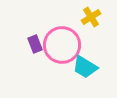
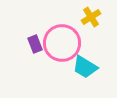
pink circle: moved 2 px up
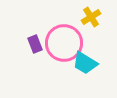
pink circle: moved 2 px right
cyan trapezoid: moved 4 px up
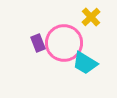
yellow cross: rotated 12 degrees counterclockwise
purple rectangle: moved 3 px right, 1 px up
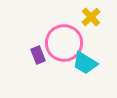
purple rectangle: moved 12 px down
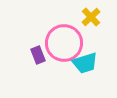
cyan trapezoid: rotated 48 degrees counterclockwise
